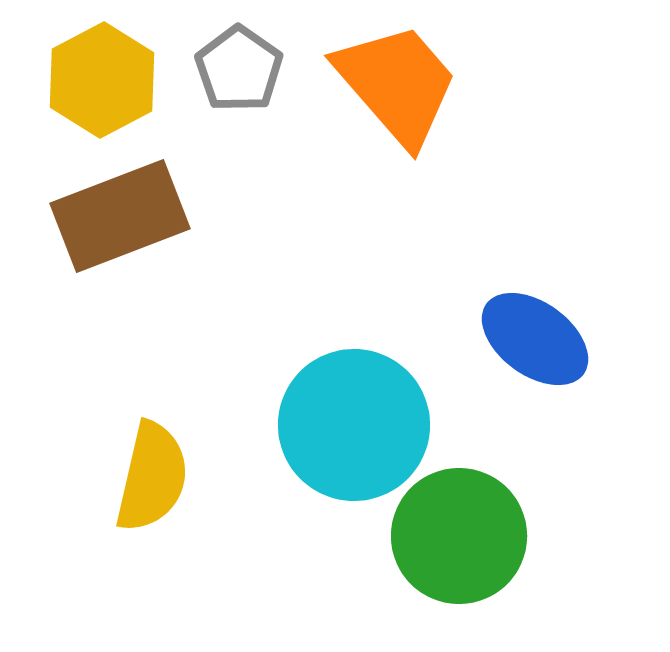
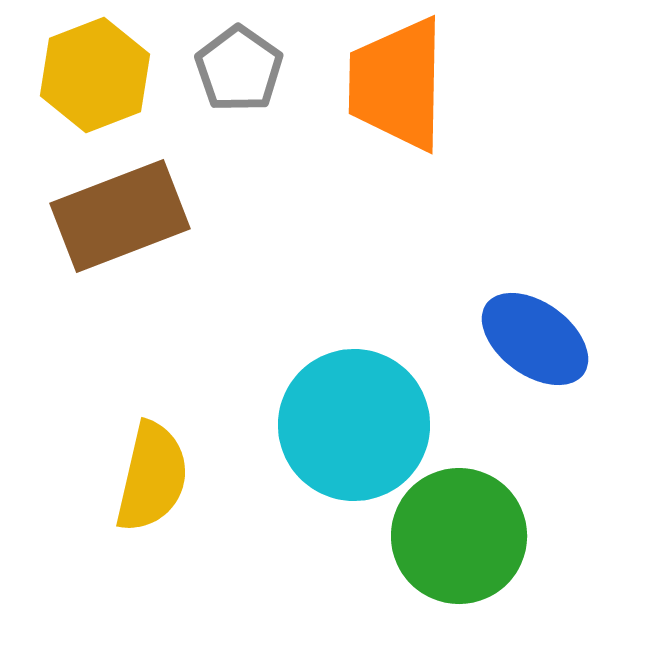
yellow hexagon: moved 7 px left, 5 px up; rotated 7 degrees clockwise
orange trapezoid: rotated 138 degrees counterclockwise
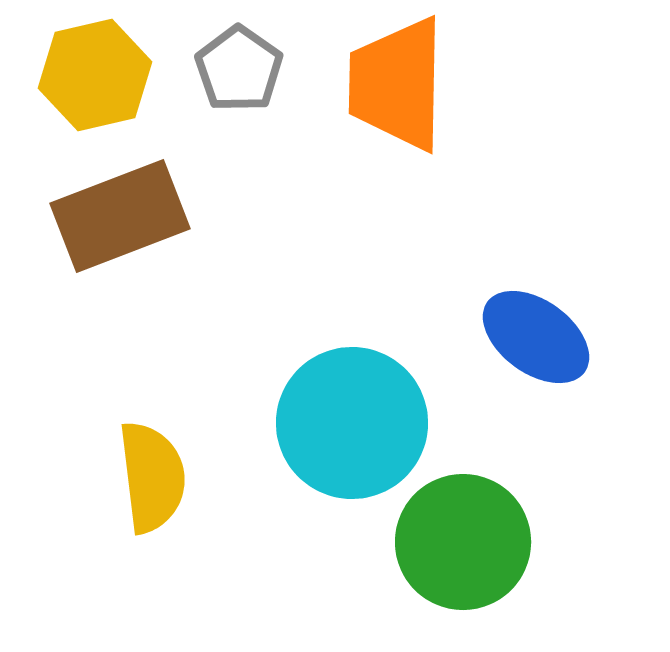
yellow hexagon: rotated 8 degrees clockwise
blue ellipse: moved 1 px right, 2 px up
cyan circle: moved 2 px left, 2 px up
yellow semicircle: rotated 20 degrees counterclockwise
green circle: moved 4 px right, 6 px down
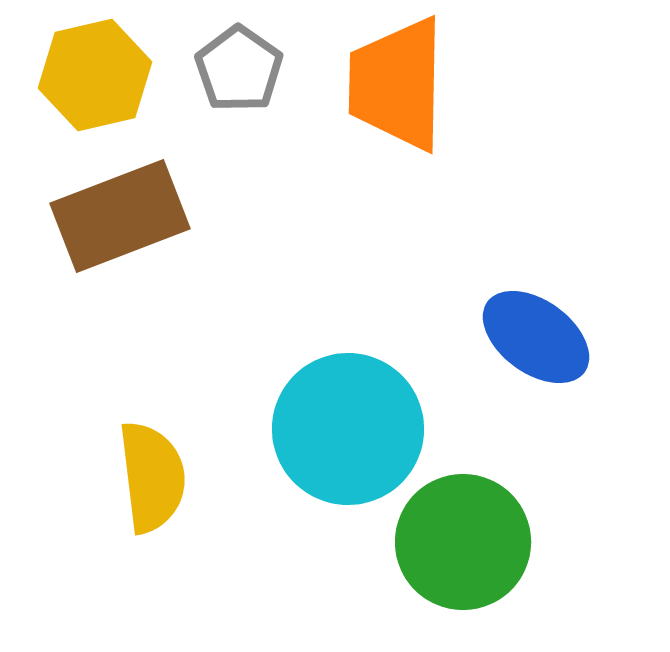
cyan circle: moved 4 px left, 6 px down
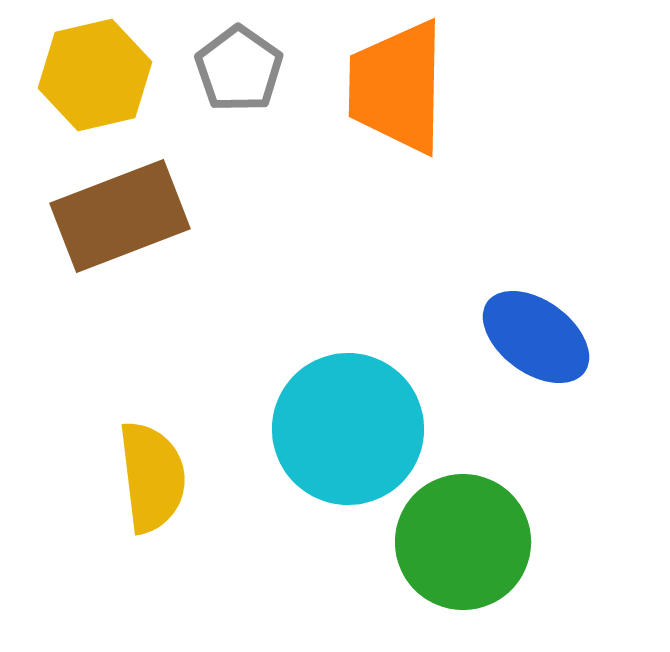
orange trapezoid: moved 3 px down
